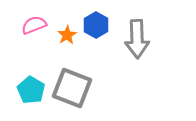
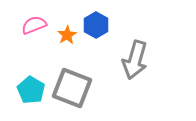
gray arrow: moved 2 px left, 21 px down; rotated 18 degrees clockwise
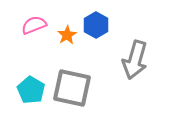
gray square: rotated 9 degrees counterclockwise
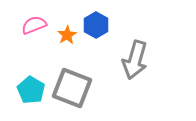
gray square: rotated 9 degrees clockwise
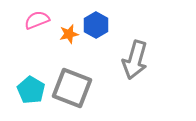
pink semicircle: moved 3 px right, 5 px up
orange star: moved 2 px right, 1 px up; rotated 18 degrees clockwise
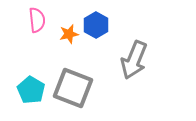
pink semicircle: rotated 105 degrees clockwise
gray arrow: moved 1 px left; rotated 6 degrees clockwise
gray square: moved 1 px right
